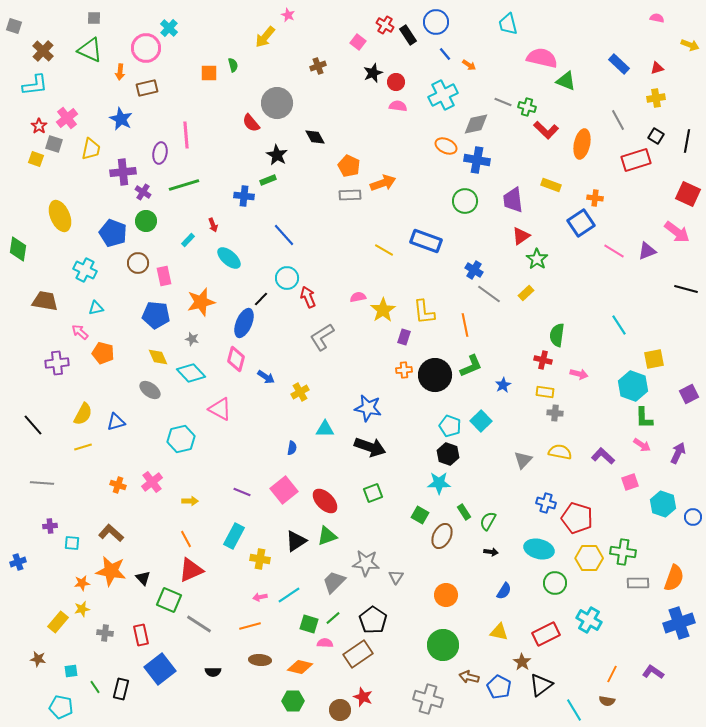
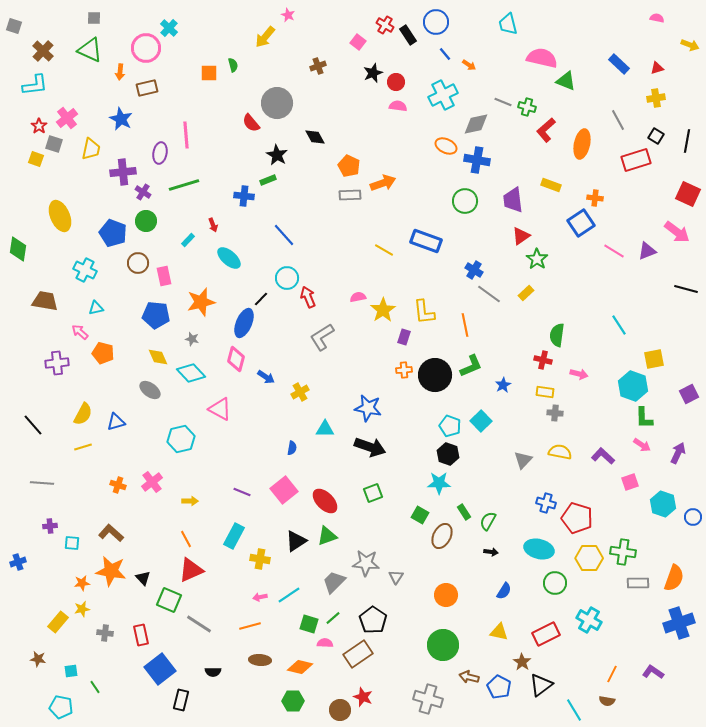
red L-shape at (546, 130): rotated 95 degrees clockwise
black rectangle at (121, 689): moved 60 px right, 11 px down
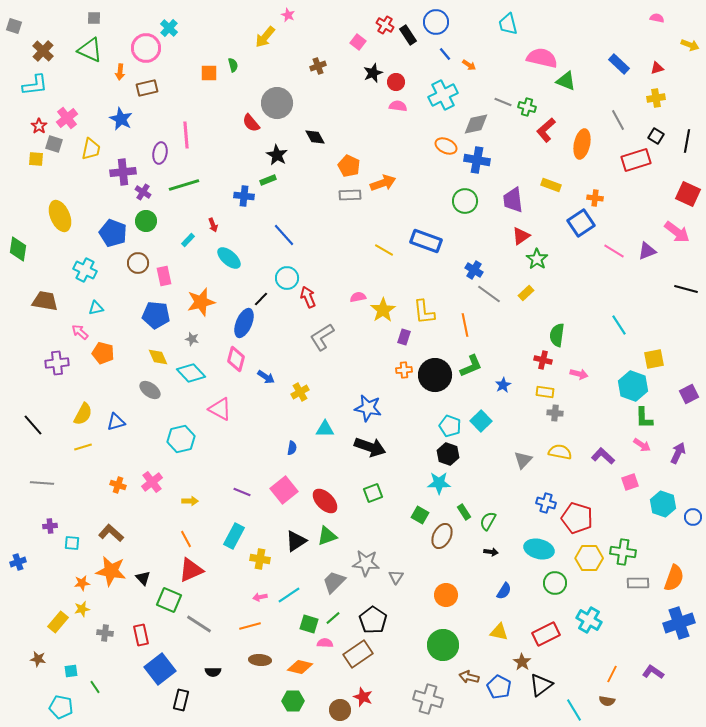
yellow square at (36, 159): rotated 14 degrees counterclockwise
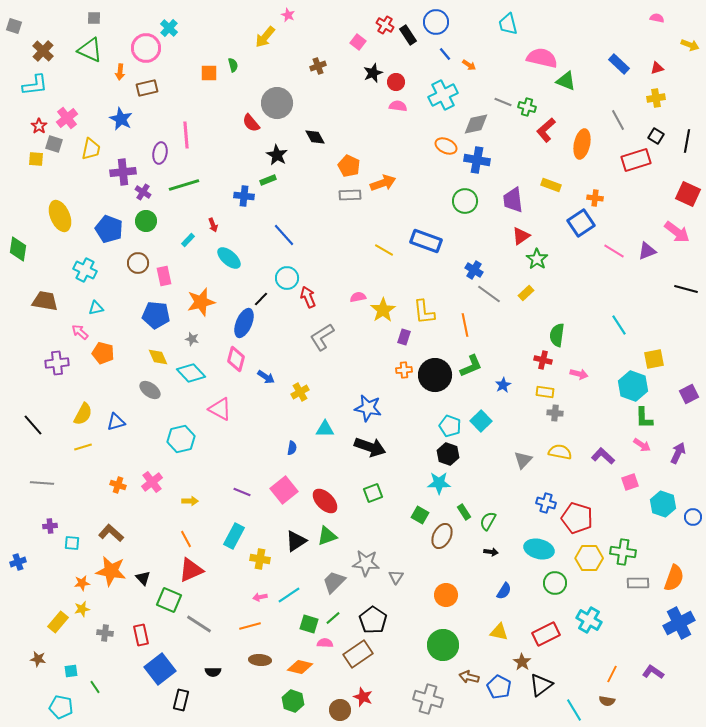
blue pentagon at (113, 233): moved 4 px left, 4 px up
blue cross at (679, 623): rotated 8 degrees counterclockwise
green hexagon at (293, 701): rotated 20 degrees clockwise
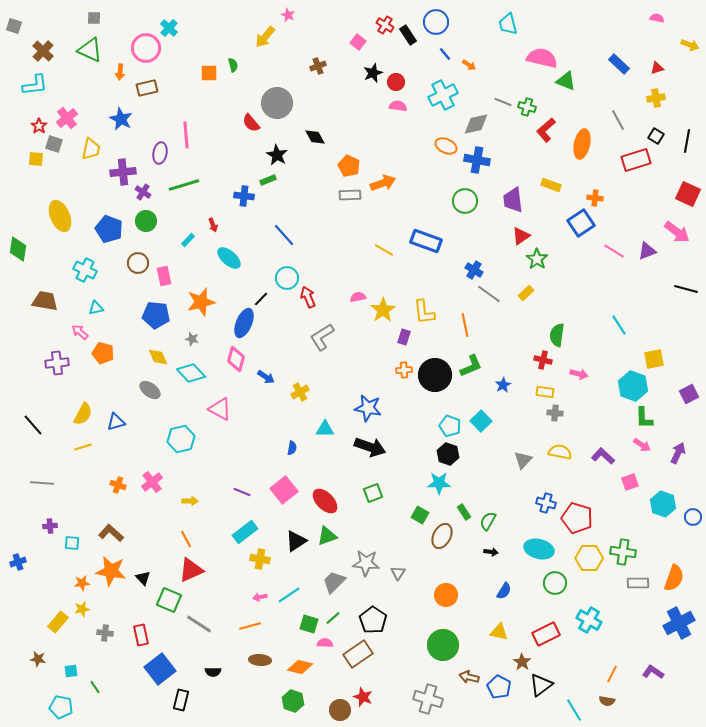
cyan rectangle at (234, 536): moved 11 px right, 4 px up; rotated 25 degrees clockwise
gray triangle at (396, 577): moved 2 px right, 4 px up
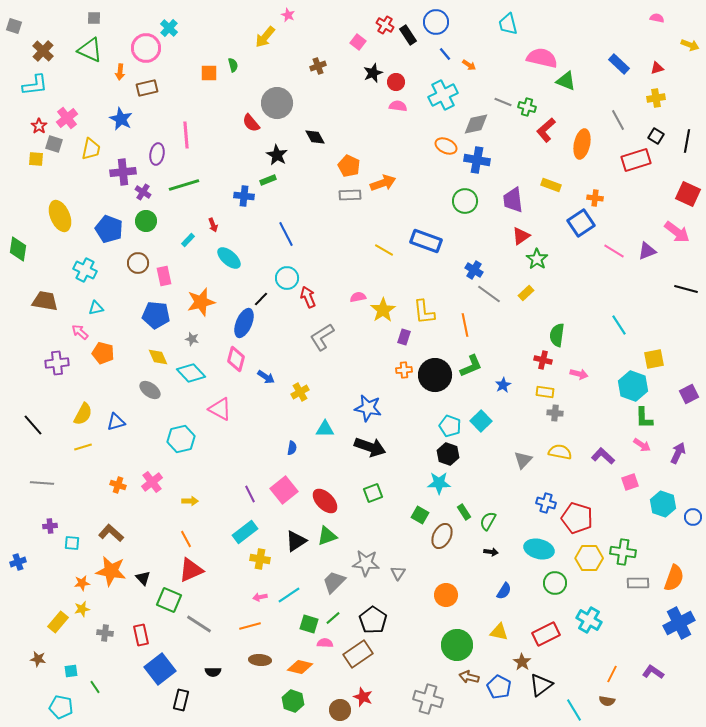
purple ellipse at (160, 153): moved 3 px left, 1 px down
blue line at (284, 235): moved 2 px right, 1 px up; rotated 15 degrees clockwise
purple line at (242, 492): moved 8 px right, 2 px down; rotated 42 degrees clockwise
green circle at (443, 645): moved 14 px right
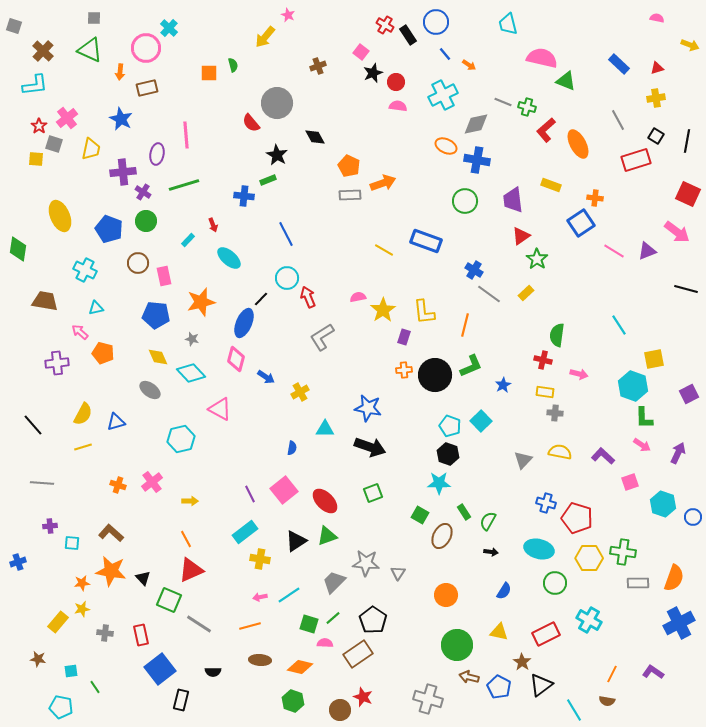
pink square at (358, 42): moved 3 px right, 10 px down
orange ellipse at (582, 144): moved 4 px left; rotated 40 degrees counterclockwise
orange line at (465, 325): rotated 25 degrees clockwise
